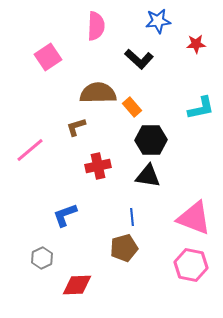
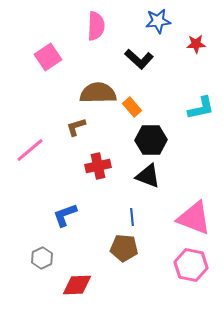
black triangle: rotated 12 degrees clockwise
brown pentagon: rotated 20 degrees clockwise
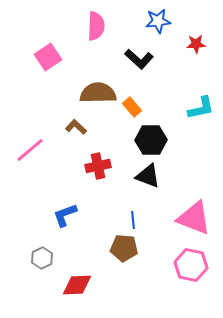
brown L-shape: rotated 60 degrees clockwise
blue line: moved 1 px right, 3 px down
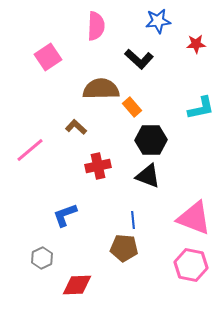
brown semicircle: moved 3 px right, 4 px up
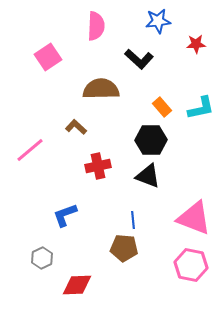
orange rectangle: moved 30 px right
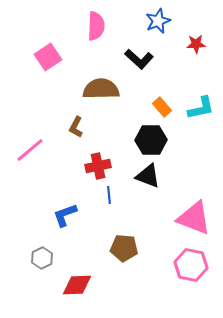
blue star: rotated 15 degrees counterclockwise
brown L-shape: rotated 105 degrees counterclockwise
blue line: moved 24 px left, 25 px up
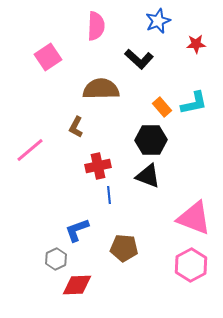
cyan L-shape: moved 7 px left, 5 px up
blue L-shape: moved 12 px right, 15 px down
gray hexagon: moved 14 px right, 1 px down
pink hexagon: rotated 20 degrees clockwise
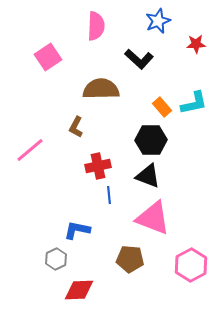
pink triangle: moved 41 px left
blue L-shape: rotated 32 degrees clockwise
brown pentagon: moved 6 px right, 11 px down
red diamond: moved 2 px right, 5 px down
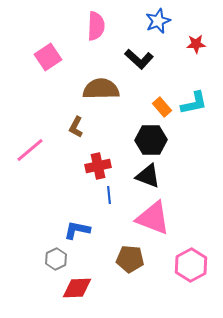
red diamond: moved 2 px left, 2 px up
